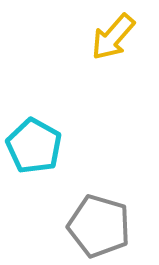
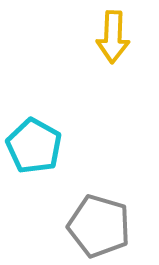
yellow arrow: rotated 39 degrees counterclockwise
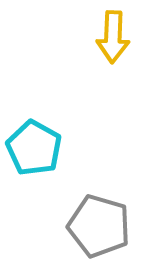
cyan pentagon: moved 2 px down
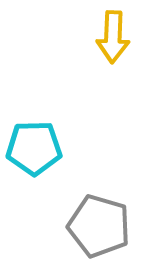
cyan pentagon: rotated 30 degrees counterclockwise
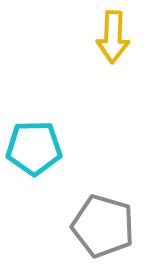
gray pentagon: moved 4 px right
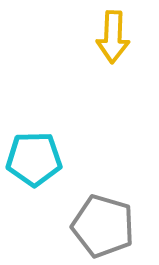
cyan pentagon: moved 11 px down
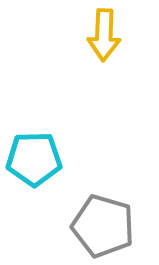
yellow arrow: moved 9 px left, 2 px up
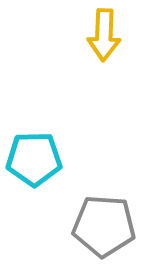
gray pentagon: moved 1 px right; rotated 12 degrees counterclockwise
